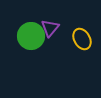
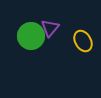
yellow ellipse: moved 1 px right, 2 px down
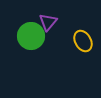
purple triangle: moved 2 px left, 6 px up
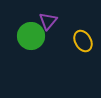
purple triangle: moved 1 px up
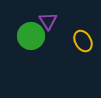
purple triangle: rotated 12 degrees counterclockwise
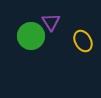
purple triangle: moved 3 px right, 1 px down
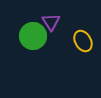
green circle: moved 2 px right
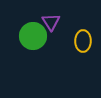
yellow ellipse: rotated 30 degrees clockwise
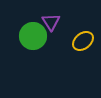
yellow ellipse: rotated 50 degrees clockwise
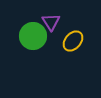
yellow ellipse: moved 10 px left; rotated 10 degrees counterclockwise
